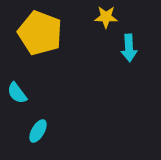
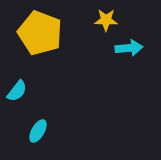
yellow star: moved 3 px down
cyan arrow: rotated 92 degrees counterclockwise
cyan semicircle: moved 2 px up; rotated 105 degrees counterclockwise
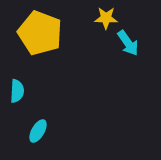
yellow star: moved 2 px up
cyan arrow: moved 1 px left, 5 px up; rotated 60 degrees clockwise
cyan semicircle: rotated 35 degrees counterclockwise
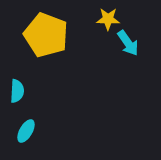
yellow star: moved 2 px right, 1 px down
yellow pentagon: moved 6 px right, 2 px down
cyan ellipse: moved 12 px left
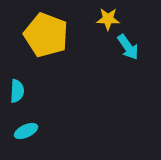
cyan arrow: moved 4 px down
cyan ellipse: rotated 35 degrees clockwise
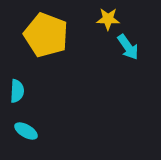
cyan ellipse: rotated 55 degrees clockwise
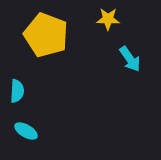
cyan arrow: moved 2 px right, 12 px down
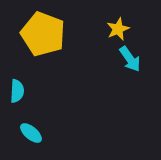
yellow star: moved 10 px right, 10 px down; rotated 25 degrees counterclockwise
yellow pentagon: moved 3 px left, 1 px up
cyan ellipse: moved 5 px right, 2 px down; rotated 10 degrees clockwise
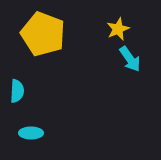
cyan ellipse: rotated 40 degrees counterclockwise
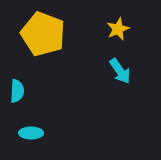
cyan arrow: moved 10 px left, 12 px down
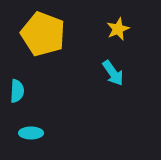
cyan arrow: moved 7 px left, 2 px down
